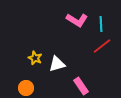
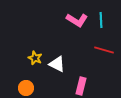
cyan line: moved 4 px up
red line: moved 2 px right, 4 px down; rotated 54 degrees clockwise
white triangle: rotated 42 degrees clockwise
pink rectangle: rotated 48 degrees clockwise
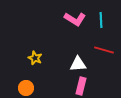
pink L-shape: moved 2 px left, 1 px up
white triangle: moved 21 px right; rotated 30 degrees counterclockwise
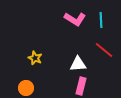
red line: rotated 24 degrees clockwise
